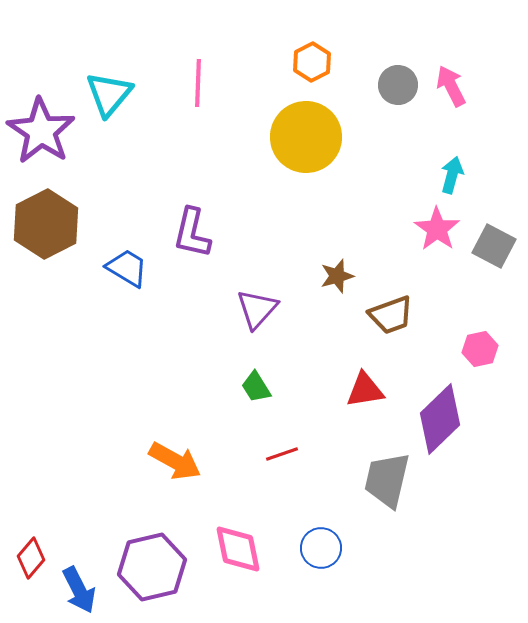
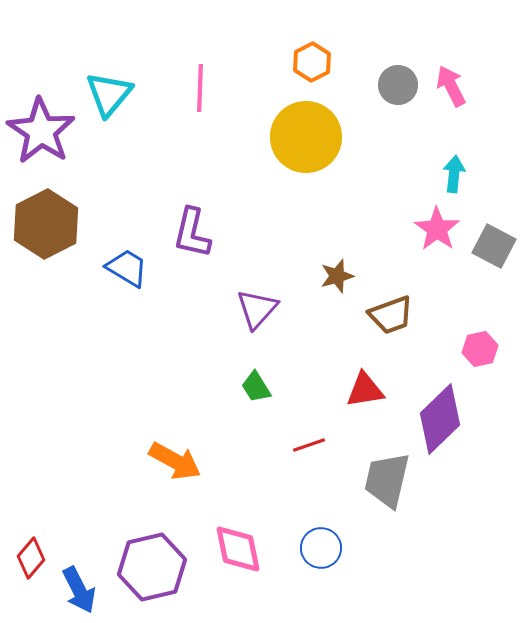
pink line: moved 2 px right, 5 px down
cyan arrow: moved 2 px right, 1 px up; rotated 9 degrees counterclockwise
red line: moved 27 px right, 9 px up
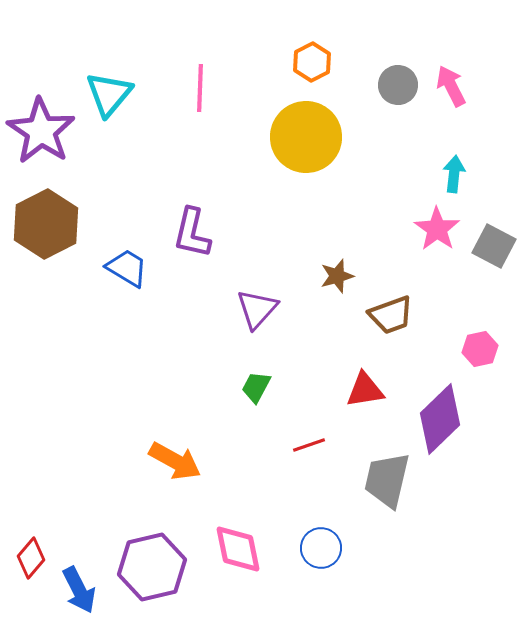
green trapezoid: rotated 60 degrees clockwise
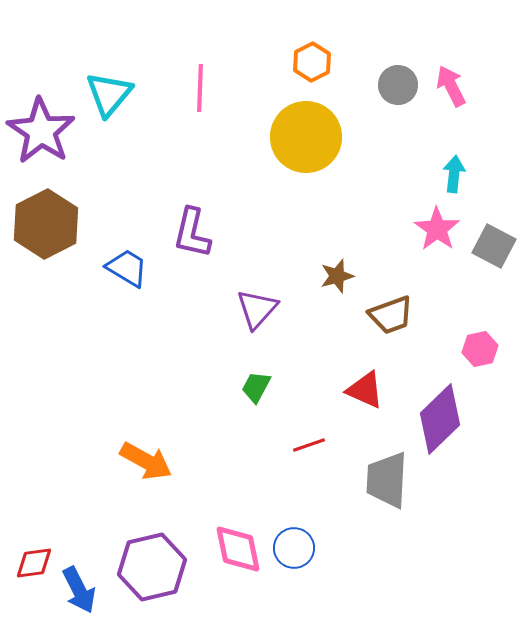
red triangle: rotated 33 degrees clockwise
orange arrow: moved 29 px left
gray trapezoid: rotated 10 degrees counterclockwise
blue circle: moved 27 px left
red diamond: moved 3 px right, 5 px down; rotated 42 degrees clockwise
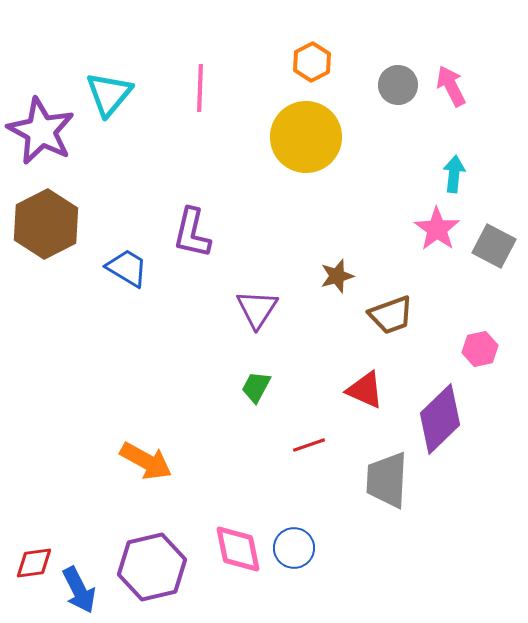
purple star: rotated 6 degrees counterclockwise
purple triangle: rotated 9 degrees counterclockwise
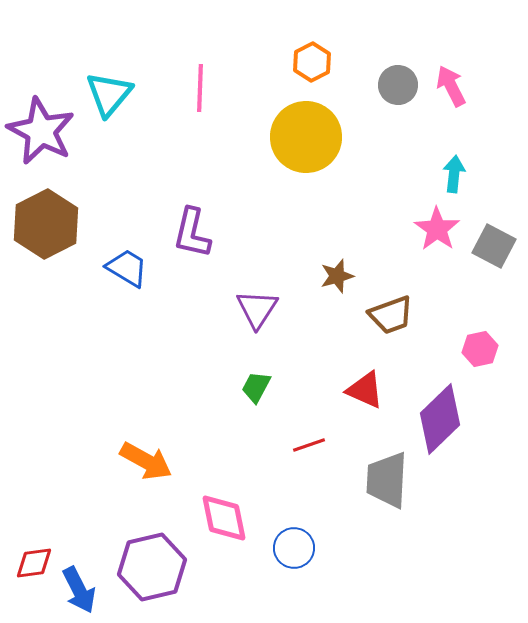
pink diamond: moved 14 px left, 31 px up
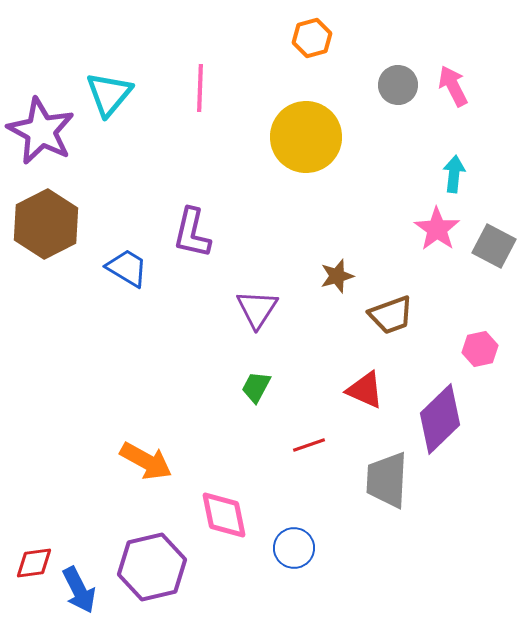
orange hexagon: moved 24 px up; rotated 12 degrees clockwise
pink arrow: moved 2 px right
pink diamond: moved 3 px up
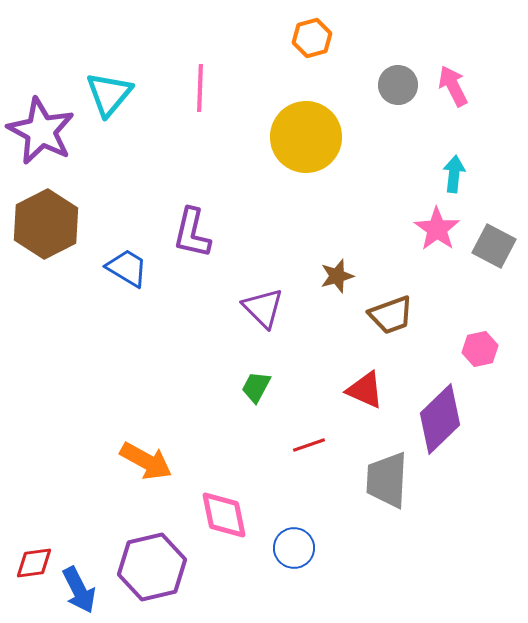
purple triangle: moved 6 px right, 1 px up; rotated 18 degrees counterclockwise
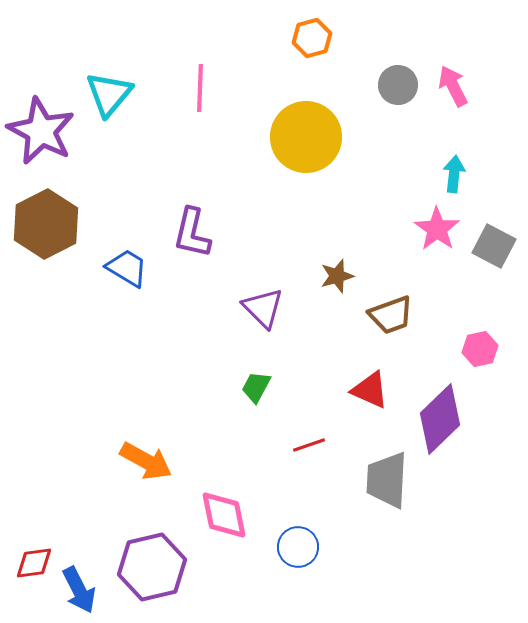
red triangle: moved 5 px right
blue circle: moved 4 px right, 1 px up
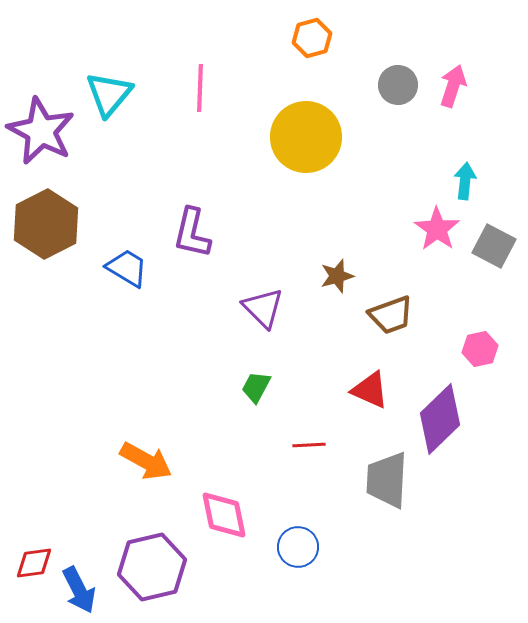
pink arrow: rotated 45 degrees clockwise
cyan arrow: moved 11 px right, 7 px down
red line: rotated 16 degrees clockwise
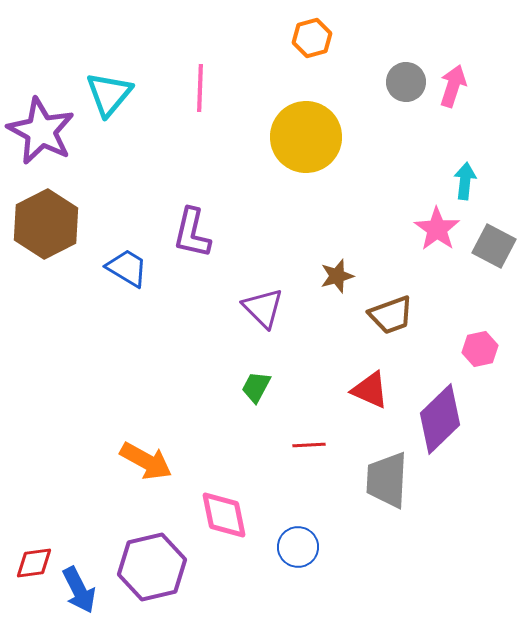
gray circle: moved 8 px right, 3 px up
